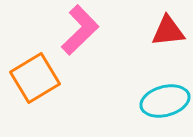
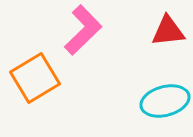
pink L-shape: moved 3 px right
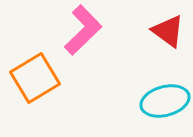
red triangle: rotated 42 degrees clockwise
